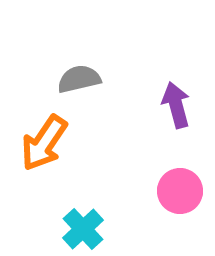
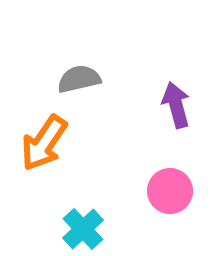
pink circle: moved 10 px left
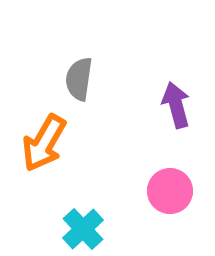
gray semicircle: rotated 69 degrees counterclockwise
orange arrow: rotated 4 degrees counterclockwise
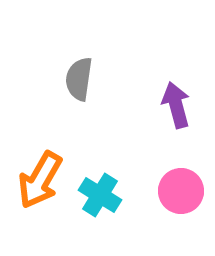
orange arrow: moved 4 px left, 37 px down
pink circle: moved 11 px right
cyan cross: moved 17 px right, 34 px up; rotated 15 degrees counterclockwise
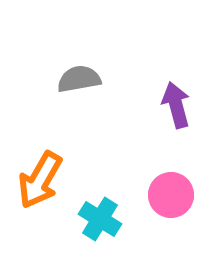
gray semicircle: rotated 72 degrees clockwise
pink circle: moved 10 px left, 4 px down
cyan cross: moved 24 px down
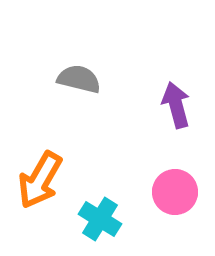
gray semicircle: rotated 24 degrees clockwise
pink circle: moved 4 px right, 3 px up
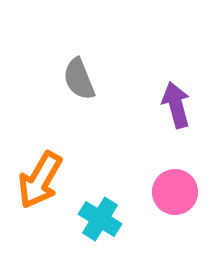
gray semicircle: rotated 126 degrees counterclockwise
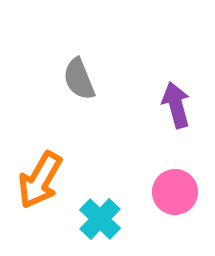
cyan cross: rotated 12 degrees clockwise
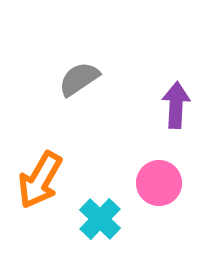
gray semicircle: rotated 78 degrees clockwise
purple arrow: rotated 18 degrees clockwise
pink circle: moved 16 px left, 9 px up
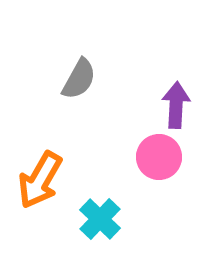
gray semicircle: rotated 153 degrees clockwise
pink circle: moved 26 px up
